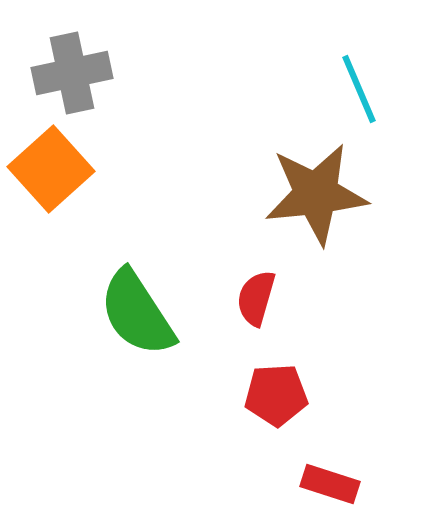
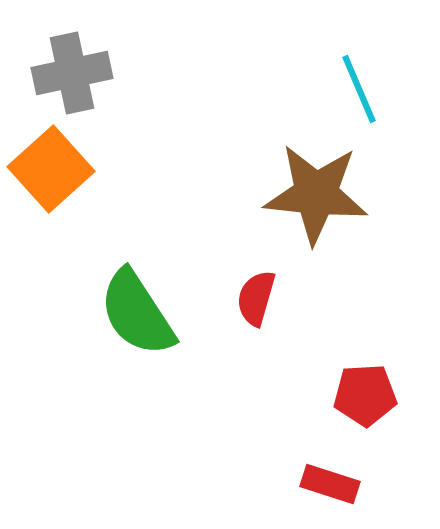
brown star: rotated 12 degrees clockwise
red pentagon: moved 89 px right
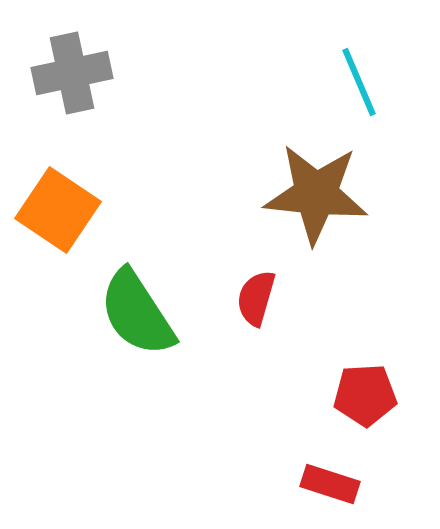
cyan line: moved 7 px up
orange square: moved 7 px right, 41 px down; rotated 14 degrees counterclockwise
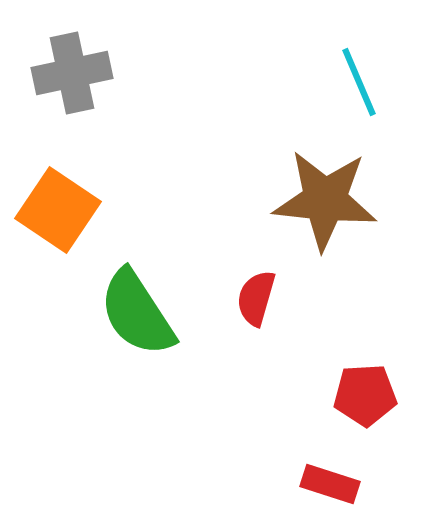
brown star: moved 9 px right, 6 px down
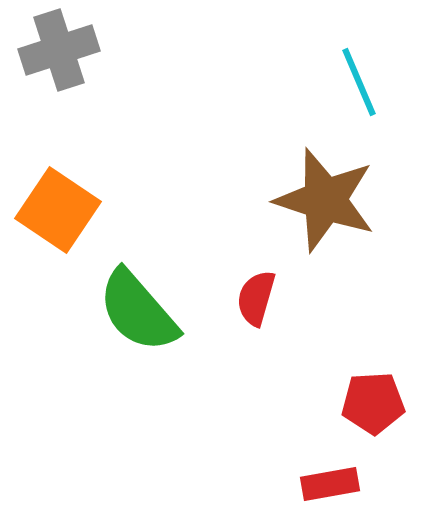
gray cross: moved 13 px left, 23 px up; rotated 6 degrees counterclockwise
brown star: rotated 12 degrees clockwise
green semicircle: moved 1 px right, 2 px up; rotated 8 degrees counterclockwise
red pentagon: moved 8 px right, 8 px down
red rectangle: rotated 28 degrees counterclockwise
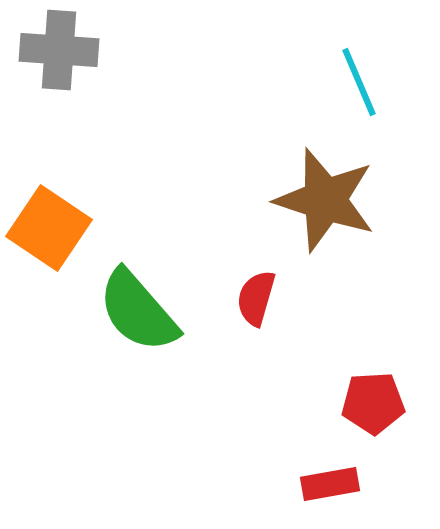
gray cross: rotated 22 degrees clockwise
orange square: moved 9 px left, 18 px down
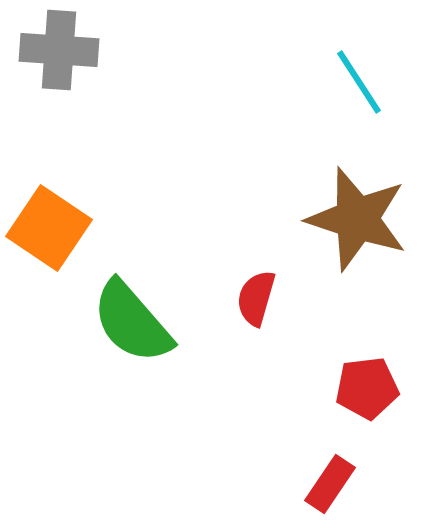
cyan line: rotated 10 degrees counterclockwise
brown star: moved 32 px right, 19 px down
green semicircle: moved 6 px left, 11 px down
red pentagon: moved 6 px left, 15 px up; rotated 4 degrees counterclockwise
red rectangle: rotated 46 degrees counterclockwise
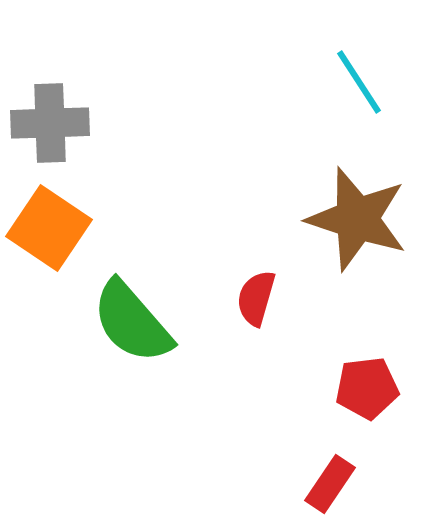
gray cross: moved 9 px left, 73 px down; rotated 6 degrees counterclockwise
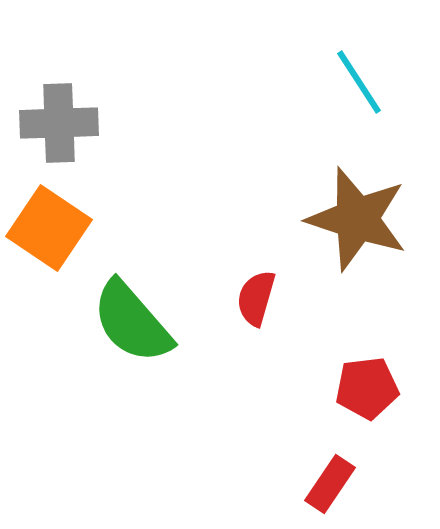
gray cross: moved 9 px right
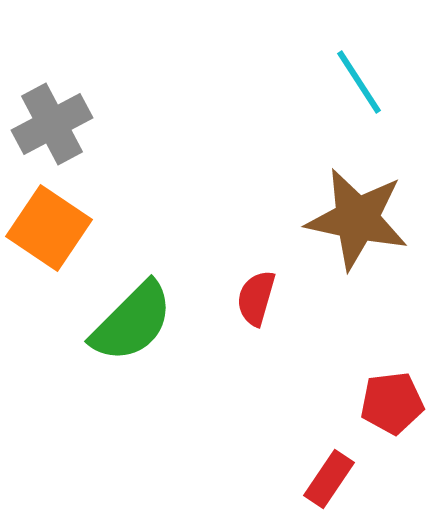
gray cross: moved 7 px left, 1 px down; rotated 26 degrees counterclockwise
brown star: rotated 6 degrees counterclockwise
green semicircle: rotated 94 degrees counterclockwise
red pentagon: moved 25 px right, 15 px down
red rectangle: moved 1 px left, 5 px up
